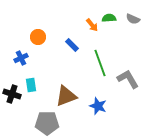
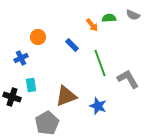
gray semicircle: moved 4 px up
black cross: moved 3 px down
gray pentagon: rotated 30 degrees counterclockwise
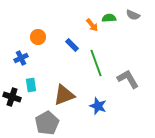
green line: moved 4 px left
brown triangle: moved 2 px left, 1 px up
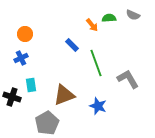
orange circle: moved 13 px left, 3 px up
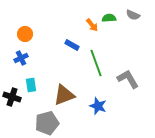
blue rectangle: rotated 16 degrees counterclockwise
gray pentagon: rotated 15 degrees clockwise
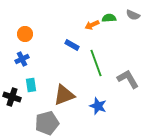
orange arrow: rotated 104 degrees clockwise
blue cross: moved 1 px right, 1 px down
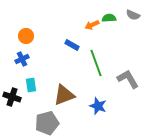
orange circle: moved 1 px right, 2 px down
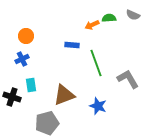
blue rectangle: rotated 24 degrees counterclockwise
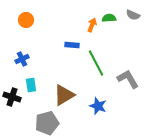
orange arrow: rotated 136 degrees clockwise
orange circle: moved 16 px up
green line: rotated 8 degrees counterclockwise
brown triangle: rotated 10 degrees counterclockwise
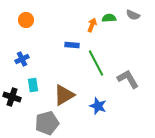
cyan rectangle: moved 2 px right
